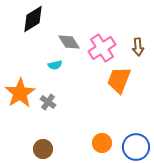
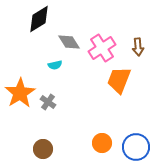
black diamond: moved 6 px right
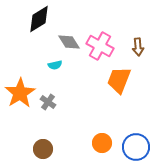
pink cross: moved 2 px left, 2 px up; rotated 28 degrees counterclockwise
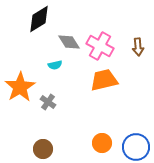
orange trapezoid: moved 15 px left; rotated 56 degrees clockwise
orange star: moved 6 px up
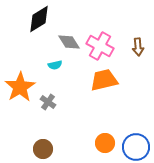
orange circle: moved 3 px right
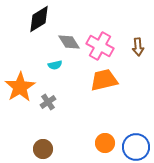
gray cross: rotated 21 degrees clockwise
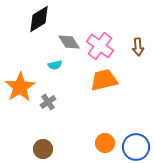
pink cross: rotated 8 degrees clockwise
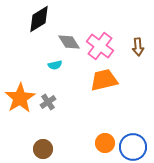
orange star: moved 11 px down
blue circle: moved 3 px left
